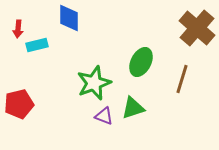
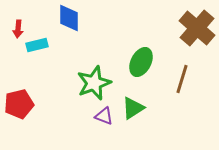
green triangle: rotated 15 degrees counterclockwise
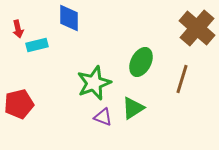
red arrow: rotated 18 degrees counterclockwise
purple triangle: moved 1 px left, 1 px down
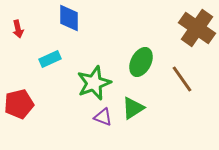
brown cross: rotated 6 degrees counterclockwise
cyan rectangle: moved 13 px right, 14 px down; rotated 10 degrees counterclockwise
brown line: rotated 52 degrees counterclockwise
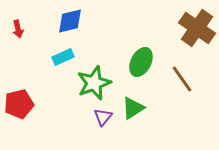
blue diamond: moved 1 px right, 3 px down; rotated 76 degrees clockwise
cyan rectangle: moved 13 px right, 2 px up
purple triangle: rotated 48 degrees clockwise
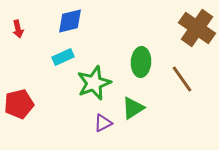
green ellipse: rotated 24 degrees counterclockwise
purple triangle: moved 6 px down; rotated 24 degrees clockwise
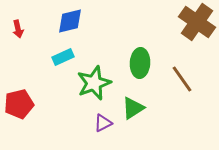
brown cross: moved 6 px up
green ellipse: moved 1 px left, 1 px down
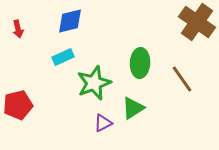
red pentagon: moved 1 px left, 1 px down
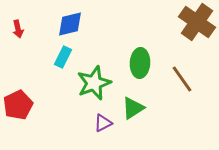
blue diamond: moved 3 px down
cyan rectangle: rotated 40 degrees counterclockwise
red pentagon: rotated 12 degrees counterclockwise
